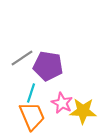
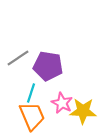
gray line: moved 4 px left
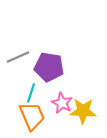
gray line: moved 1 px up; rotated 10 degrees clockwise
purple pentagon: moved 1 px right, 1 px down
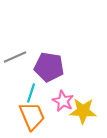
gray line: moved 3 px left
pink star: moved 1 px right, 2 px up
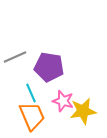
cyan line: rotated 42 degrees counterclockwise
pink star: rotated 10 degrees counterclockwise
yellow star: rotated 12 degrees counterclockwise
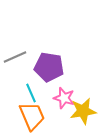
pink star: moved 1 px right, 3 px up
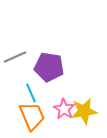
pink star: moved 11 px down; rotated 15 degrees clockwise
yellow star: moved 1 px right
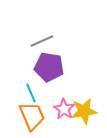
gray line: moved 27 px right, 16 px up
